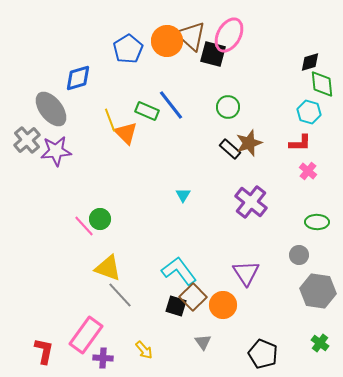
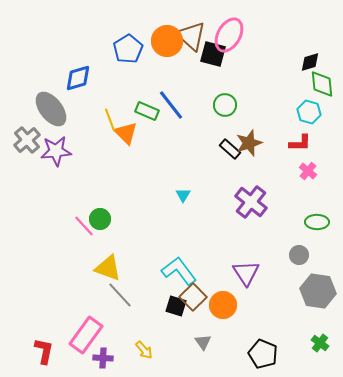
green circle at (228, 107): moved 3 px left, 2 px up
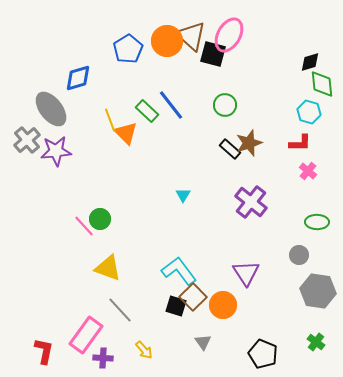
green rectangle at (147, 111): rotated 20 degrees clockwise
gray line at (120, 295): moved 15 px down
green cross at (320, 343): moved 4 px left, 1 px up
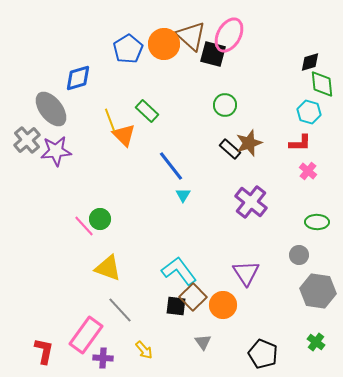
orange circle at (167, 41): moved 3 px left, 3 px down
blue line at (171, 105): moved 61 px down
orange triangle at (126, 133): moved 2 px left, 2 px down
black square at (176, 306): rotated 10 degrees counterclockwise
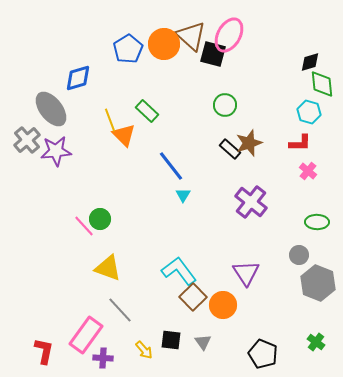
gray hexagon at (318, 291): moved 8 px up; rotated 12 degrees clockwise
black square at (176, 306): moved 5 px left, 34 px down
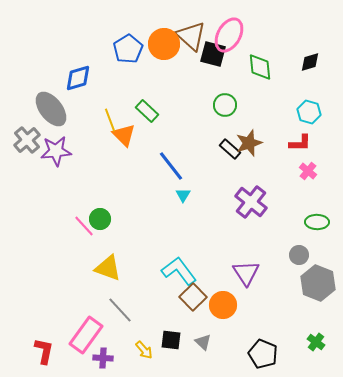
green diamond at (322, 84): moved 62 px left, 17 px up
gray triangle at (203, 342): rotated 12 degrees counterclockwise
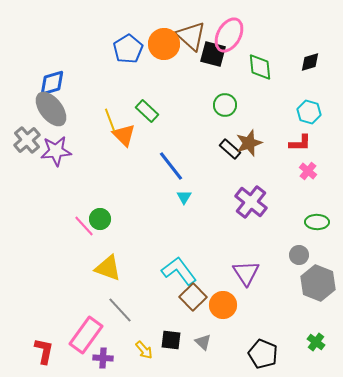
blue diamond at (78, 78): moved 26 px left, 5 px down
cyan triangle at (183, 195): moved 1 px right, 2 px down
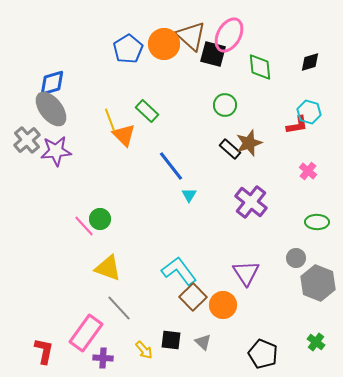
red L-shape at (300, 143): moved 3 px left, 18 px up; rotated 10 degrees counterclockwise
cyan triangle at (184, 197): moved 5 px right, 2 px up
gray circle at (299, 255): moved 3 px left, 3 px down
gray line at (120, 310): moved 1 px left, 2 px up
pink rectangle at (86, 335): moved 2 px up
